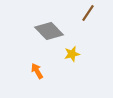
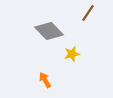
orange arrow: moved 8 px right, 9 px down
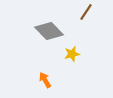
brown line: moved 2 px left, 1 px up
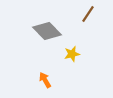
brown line: moved 2 px right, 2 px down
gray diamond: moved 2 px left
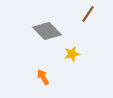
orange arrow: moved 2 px left, 3 px up
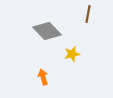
brown line: rotated 24 degrees counterclockwise
orange arrow: rotated 14 degrees clockwise
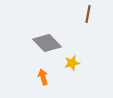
gray diamond: moved 12 px down
yellow star: moved 9 px down
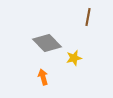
brown line: moved 3 px down
yellow star: moved 2 px right, 5 px up
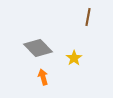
gray diamond: moved 9 px left, 5 px down
yellow star: rotated 21 degrees counterclockwise
